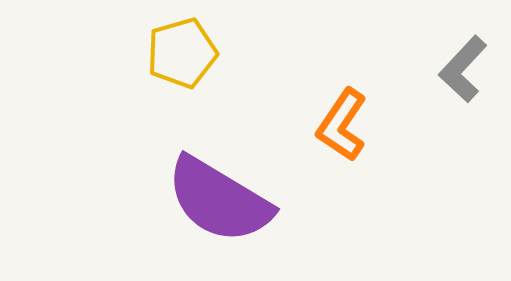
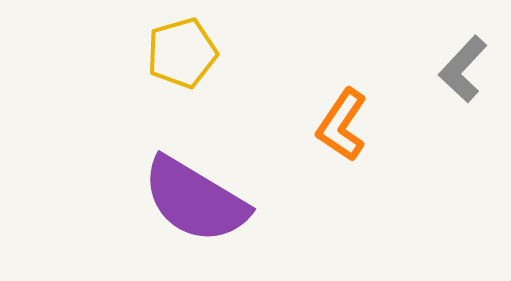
purple semicircle: moved 24 px left
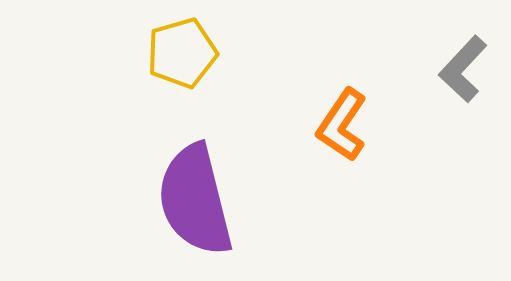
purple semicircle: rotated 45 degrees clockwise
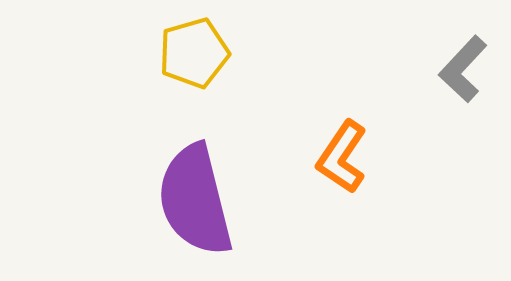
yellow pentagon: moved 12 px right
orange L-shape: moved 32 px down
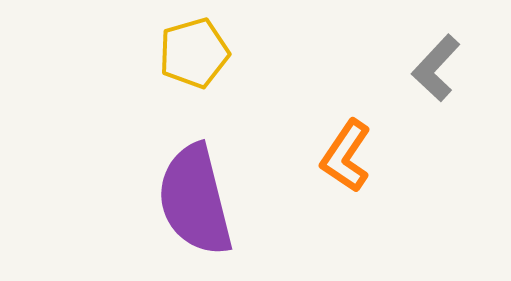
gray L-shape: moved 27 px left, 1 px up
orange L-shape: moved 4 px right, 1 px up
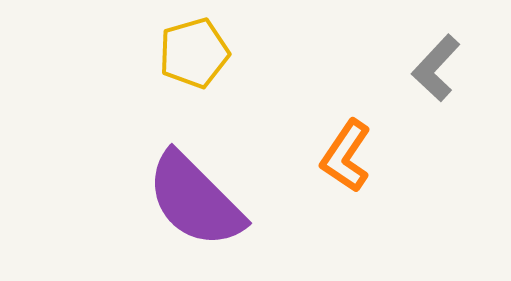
purple semicircle: rotated 31 degrees counterclockwise
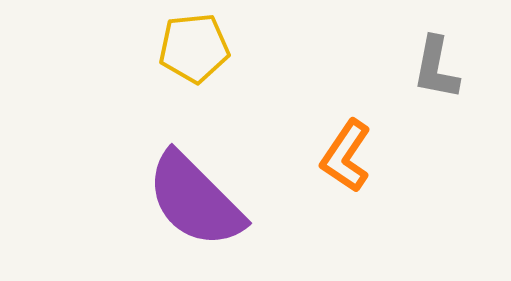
yellow pentagon: moved 5 px up; rotated 10 degrees clockwise
gray L-shape: rotated 32 degrees counterclockwise
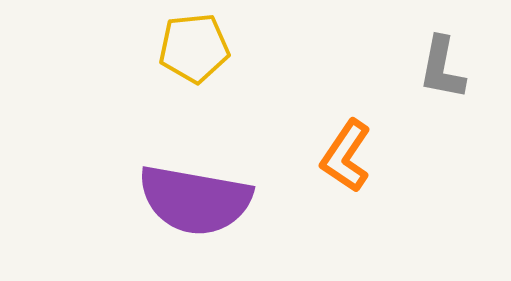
gray L-shape: moved 6 px right
purple semicircle: rotated 35 degrees counterclockwise
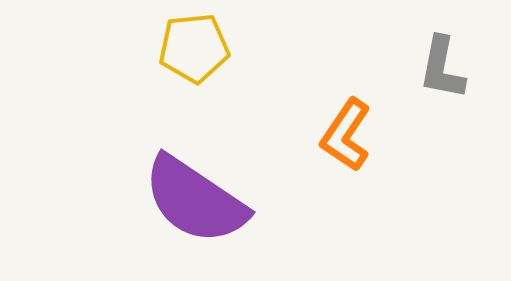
orange L-shape: moved 21 px up
purple semicircle: rotated 24 degrees clockwise
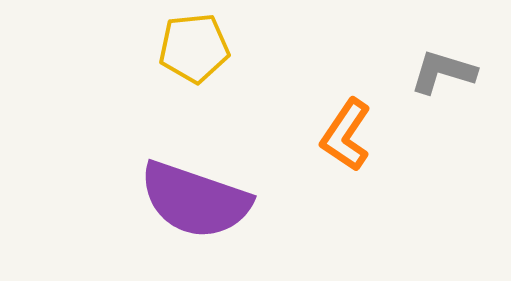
gray L-shape: moved 1 px right, 4 px down; rotated 96 degrees clockwise
purple semicircle: rotated 15 degrees counterclockwise
